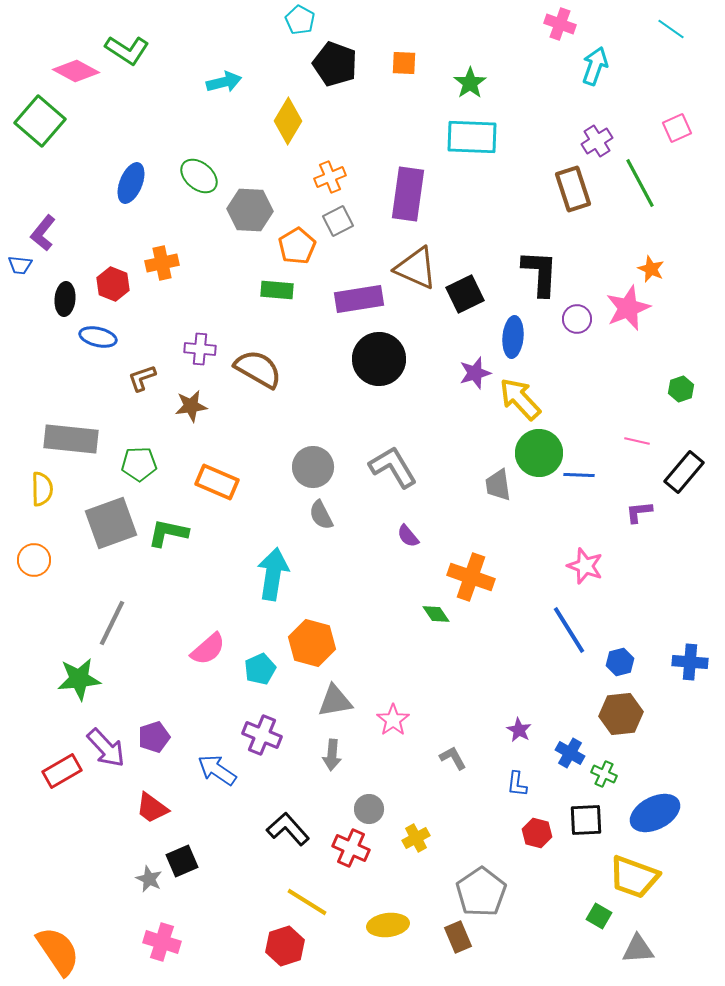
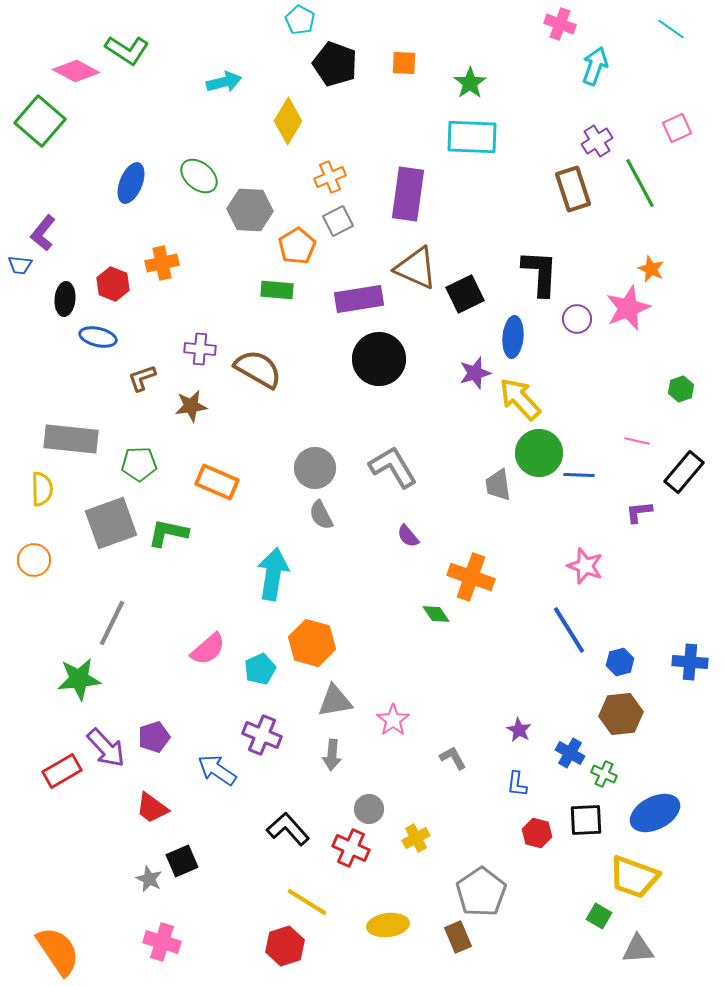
gray circle at (313, 467): moved 2 px right, 1 px down
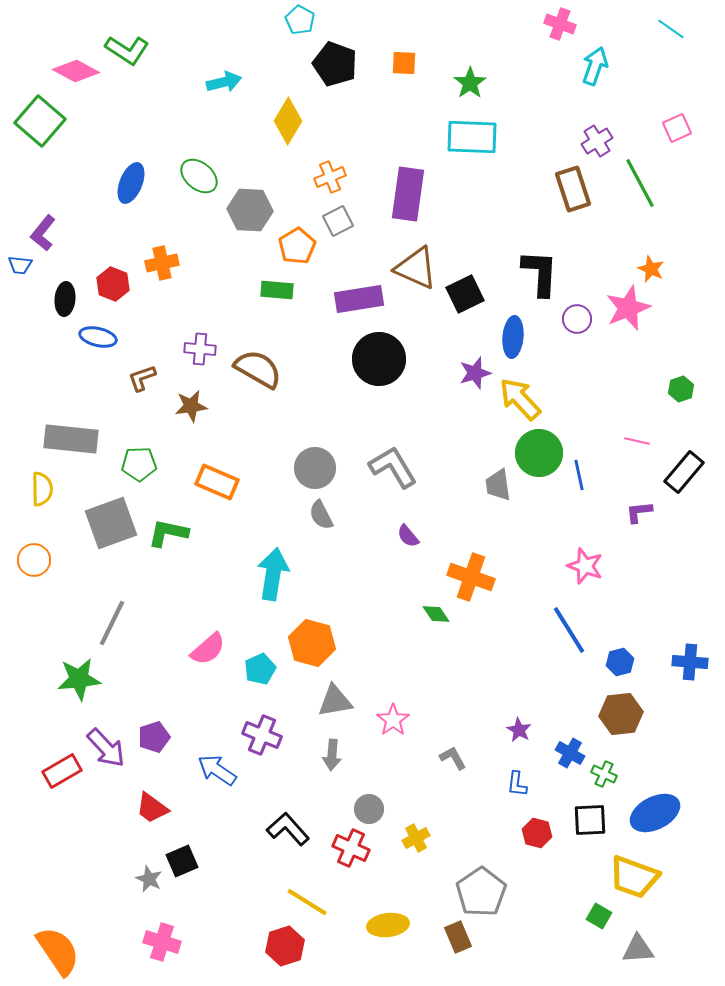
blue line at (579, 475): rotated 76 degrees clockwise
black square at (586, 820): moved 4 px right
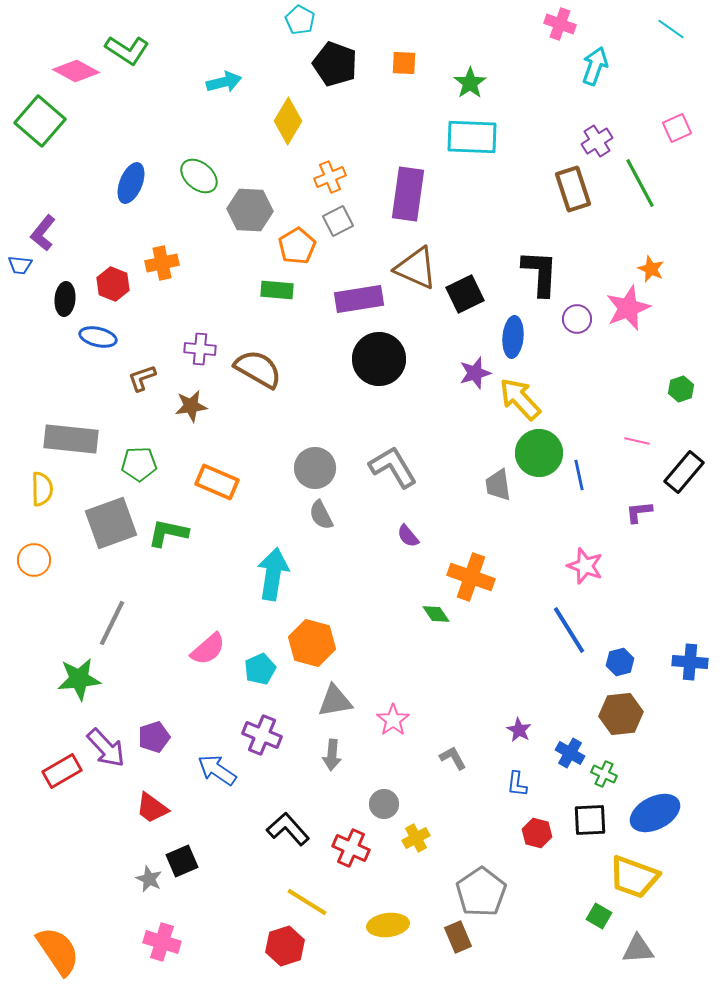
gray circle at (369, 809): moved 15 px right, 5 px up
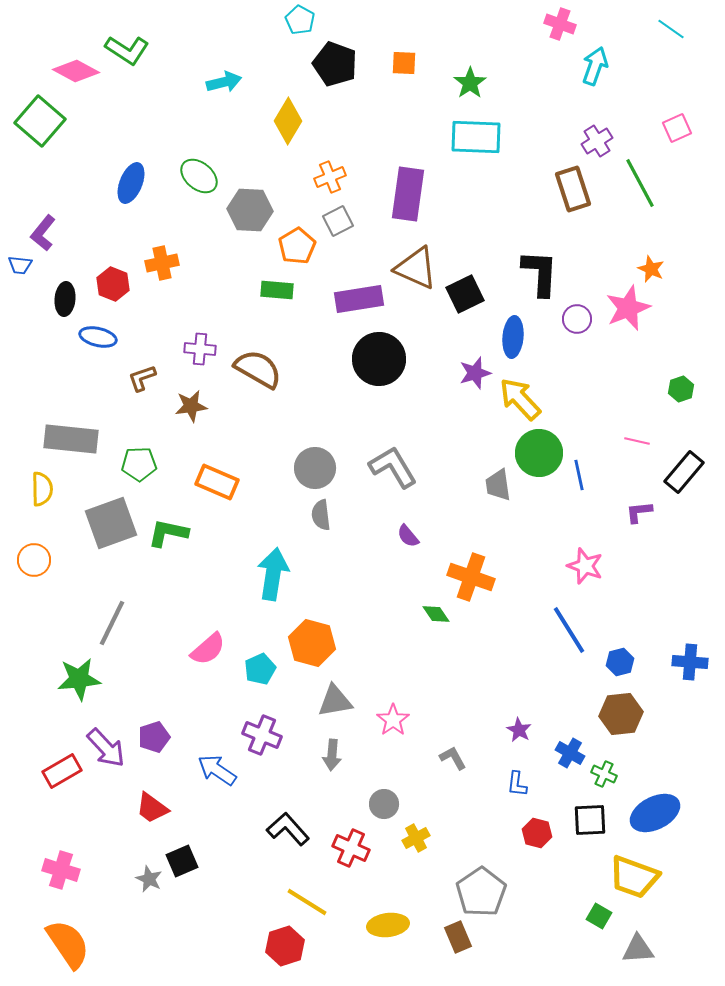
cyan rectangle at (472, 137): moved 4 px right
gray semicircle at (321, 515): rotated 20 degrees clockwise
pink cross at (162, 942): moved 101 px left, 72 px up
orange semicircle at (58, 951): moved 10 px right, 7 px up
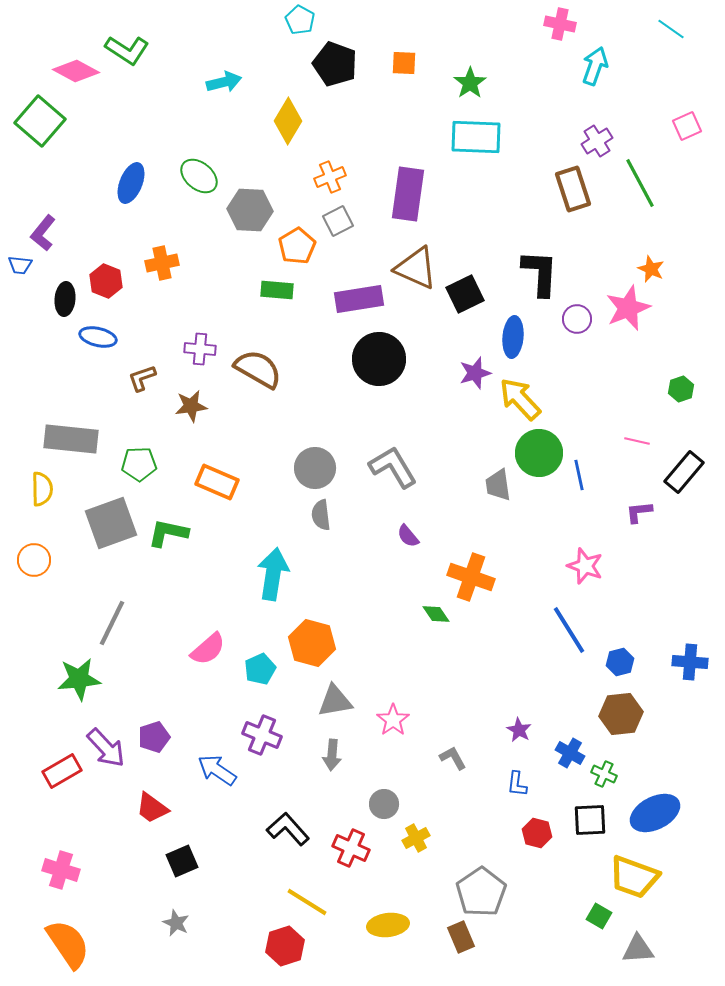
pink cross at (560, 24): rotated 8 degrees counterclockwise
pink square at (677, 128): moved 10 px right, 2 px up
red hexagon at (113, 284): moved 7 px left, 3 px up
gray star at (149, 879): moved 27 px right, 44 px down
brown rectangle at (458, 937): moved 3 px right
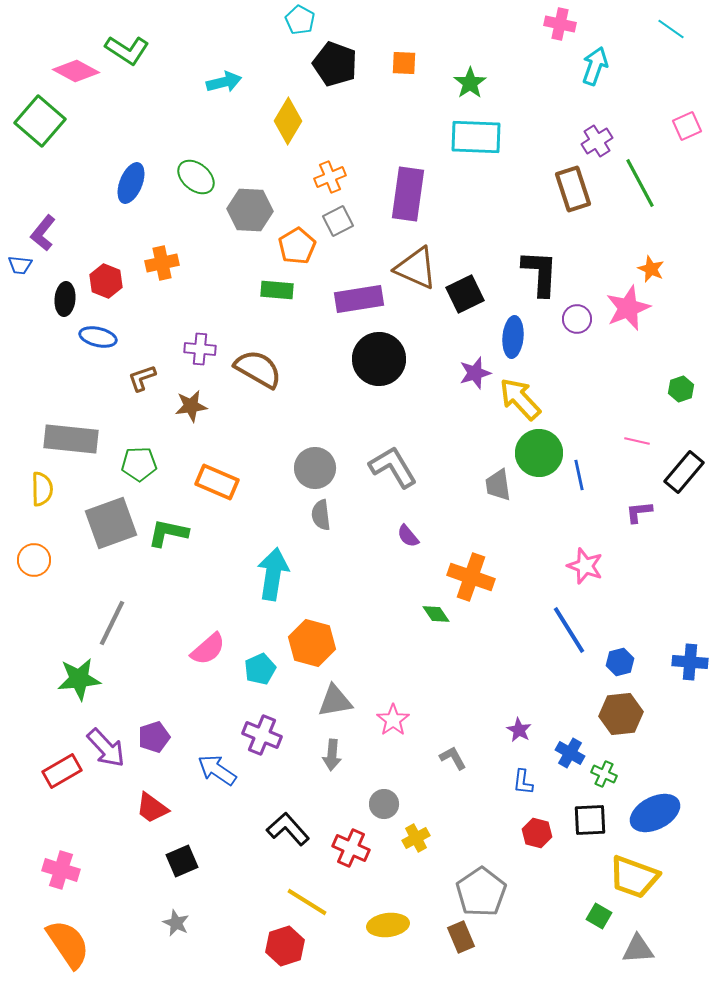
green ellipse at (199, 176): moved 3 px left, 1 px down
blue L-shape at (517, 784): moved 6 px right, 2 px up
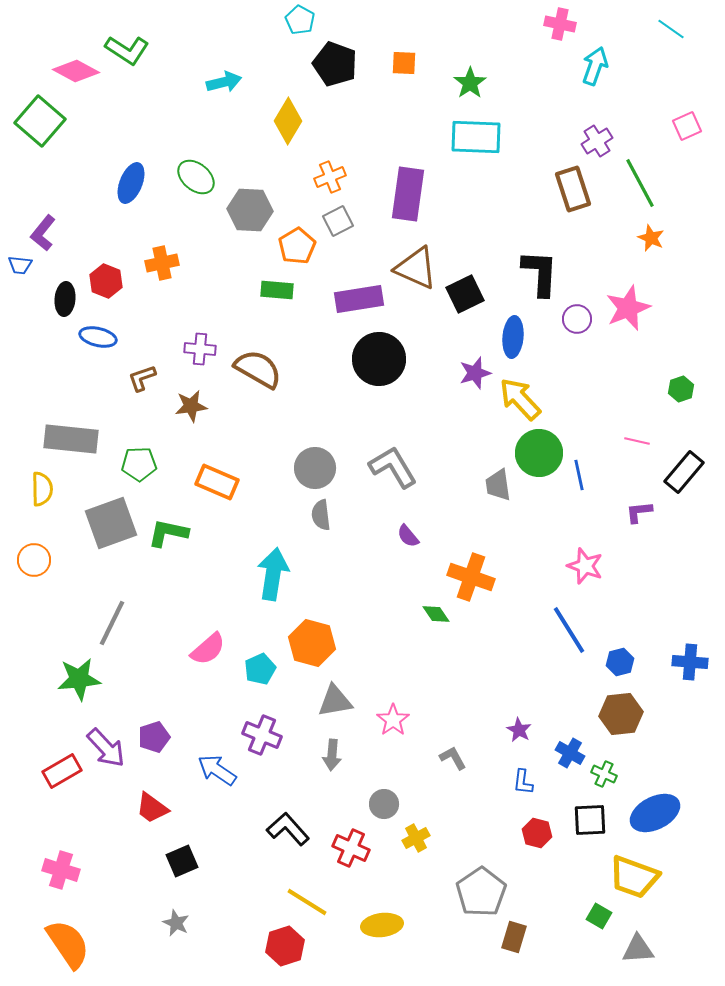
orange star at (651, 269): moved 31 px up
yellow ellipse at (388, 925): moved 6 px left
brown rectangle at (461, 937): moved 53 px right; rotated 40 degrees clockwise
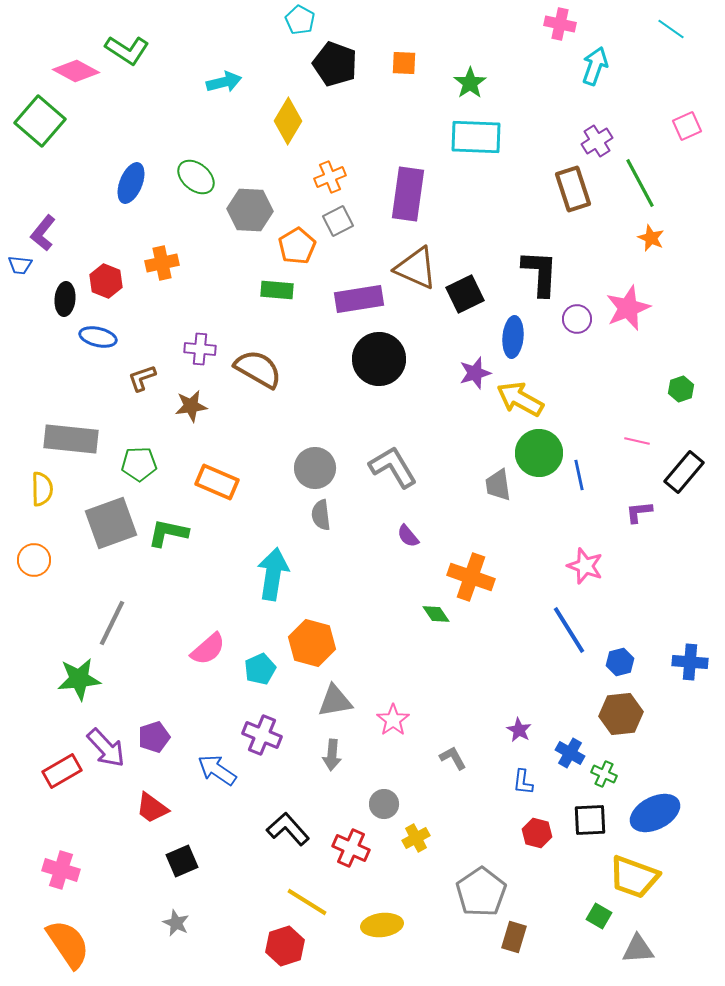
yellow arrow at (520, 399): rotated 18 degrees counterclockwise
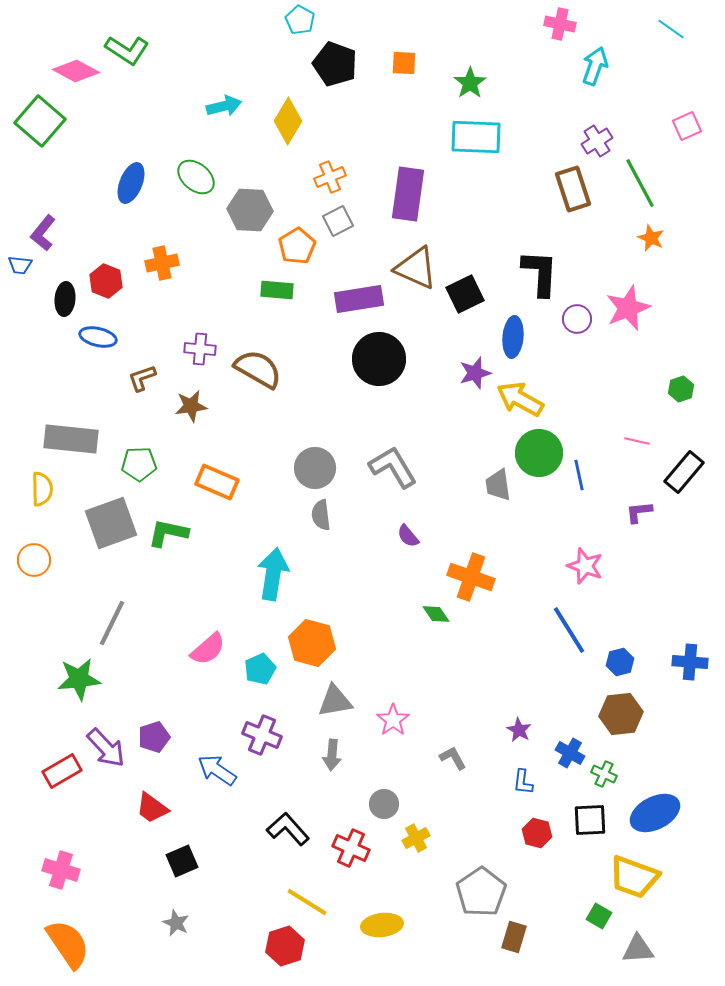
cyan arrow at (224, 82): moved 24 px down
